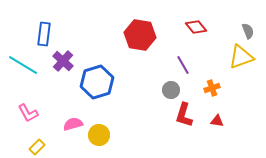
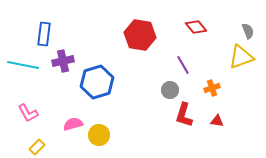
purple cross: rotated 35 degrees clockwise
cyan line: rotated 20 degrees counterclockwise
gray circle: moved 1 px left
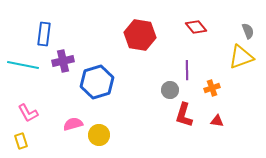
purple line: moved 4 px right, 5 px down; rotated 30 degrees clockwise
yellow rectangle: moved 16 px left, 6 px up; rotated 63 degrees counterclockwise
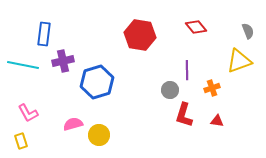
yellow triangle: moved 2 px left, 4 px down
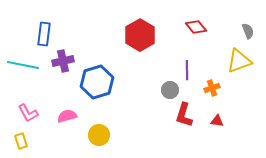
red hexagon: rotated 20 degrees clockwise
pink semicircle: moved 6 px left, 8 px up
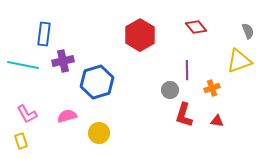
pink L-shape: moved 1 px left, 1 px down
yellow circle: moved 2 px up
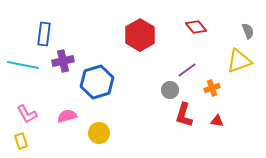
purple line: rotated 54 degrees clockwise
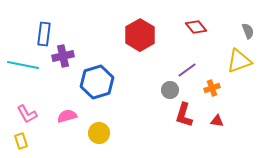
purple cross: moved 5 px up
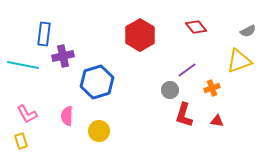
gray semicircle: rotated 84 degrees clockwise
pink semicircle: rotated 72 degrees counterclockwise
yellow circle: moved 2 px up
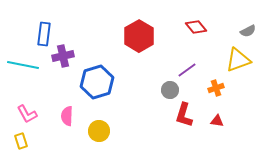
red hexagon: moved 1 px left, 1 px down
yellow triangle: moved 1 px left, 1 px up
orange cross: moved 4 px right
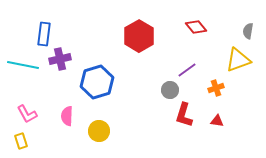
gray semicircle: rotated 126 degrees clockwise
purple cross: moved 3 px left, 3 px down
